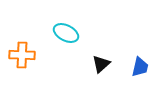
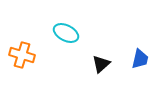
orange cross: rotated 15 degrees clockwise
blue trapezoid: moved 8 px up
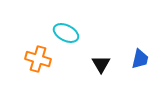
orange cross: moved 16 px right, 4 px down
black triangle: rotated 18 degrees counterclockwise
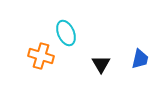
cyan ellipse: rotated 40 degrees clockwise
orange cross: moved 3 px right, 3 px up
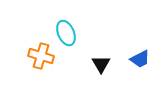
blue trapezoid: rotated 50 degrees clockwise
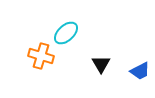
cyan ellipse: rotated 70 degrees clockwise
blue trapezoid: moved 12 px down
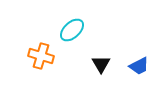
cyan ellipse: moved 6 px right, 3 px up
blue trapezoid: moved 1 px left, 5 px up
